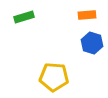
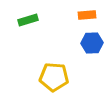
green rectangle: moved 4 px right, 3 px down
blue hexagon: rotated 20 degrees counterclockwise
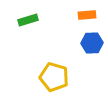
yellow pentagon: rotated 12 degrees clockwise
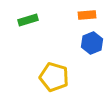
blue hexagon: rotated 20 degrees counterclockwise
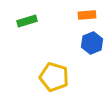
green rectangle: moved 1 px left, 1 px down
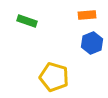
green rectangle: rotated 36 degrees clockwise
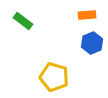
green rectangle: moved 4 px left; rotated 18 degrees clockwise
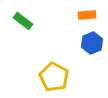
yellow pentagon: rotated 12 degrees clockwise
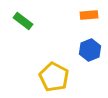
orange rectangle: moved 2 px right
blue hexagon: moved 2 px left, 7 px down
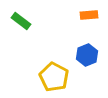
green rectangle: moved 2 px left
blue hexagon: moved 3 px left, 5 px down
